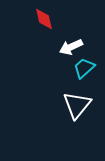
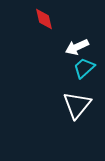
white arrow: moved 6 px right
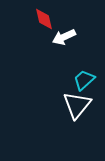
white arrow: moved 13 px left, 10 px up
cyan trapezoid: moved 12 px down
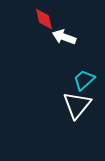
white arrow: rotated 45 degrees clockwise
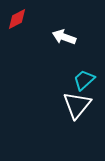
red diamond: moved 27 px left; rotated 75 degrees clockwise
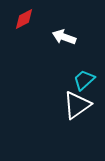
red diamond: moved 7 px right
white triangle: rotated 16 degrees clockwise
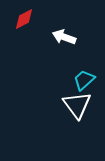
white triangle: rotated 32 degrees counterclockwise
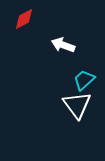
white arrow: moved 1 px left, 8 px down
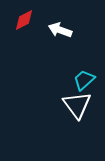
red diamond: moved 1 px down
white arrow: moved 3 px left, 15 px up
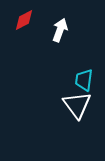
white arrow: rotated 90 degrees clockwise
cyan trapezoid: rotated 40 degrees counterclockwise
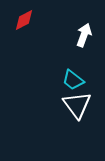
white arrow: moved 24 px right, 5 px down
cyan trapezoid: moved 11 px left; rotated 60 degrees counterclockwise
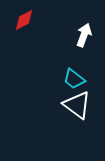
cyan trapezoid: moved 1 px right, 1 px up
white triangle: rotated 16 degrees counterclockwise
